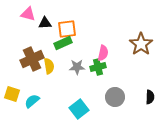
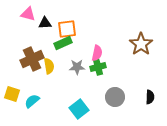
pink semicircle: moved 6 px left
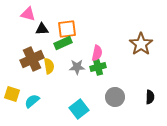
black triangle: moved 3 px left, 6 px down
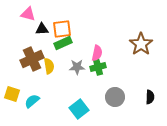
orange square: moved 5 px left
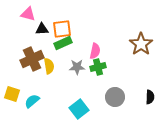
pink semicircle: moved 2 px left, 2 px up
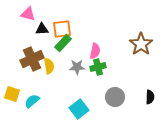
green rectangle: rotated 24 degrees counterclockwise
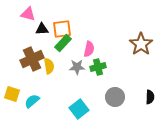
pink semicircle: moved 6 px left, 2 px up
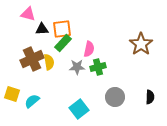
yellow semicircle: moved 4 px up
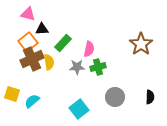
orange square: moved 34 px left, 13 px down; rotated 30 degrees counterclockwise
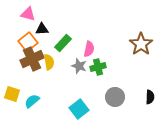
gray star: moved 2 px right, 1 px up; rotated 21 degrees clockwise
